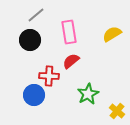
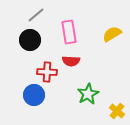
red semicircle: rotated 138 degrees counterclockwise
red cross: moved 2 px left, 4 px up
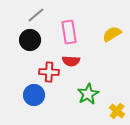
red cross: moved 2 px right
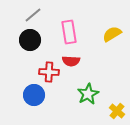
gray line: moved 3 px left
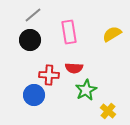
red semicircle: moved 3 px right, 7 px down
red cross: moved 3 px down
green star: moved 2 px left, 4 px up
yellow cross: moved 9 px left
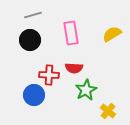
gray line: rotated 24 degrees clockwise
pink rectangle: moved 2 px right, 1 px down
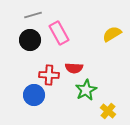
pink rectangle: moved 12 px left; rotated 20 degrees counterclockwise
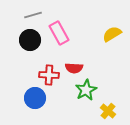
blue circle: moved 1 px right, 3 px down
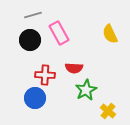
yellow semicircle: moved 2 px left; rotated 84 degrees counterclockwise
red cross: moved 4 px left
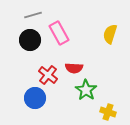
yellow semicircle: rotated 42 degrees clockwise
red cross: moved 3 px right; rotated 36 degrees clockwise
green star: rotated 10 degrees counterclockwise
yellow cross: moved 1 px down; rotated 21 degrees counterclockwise
